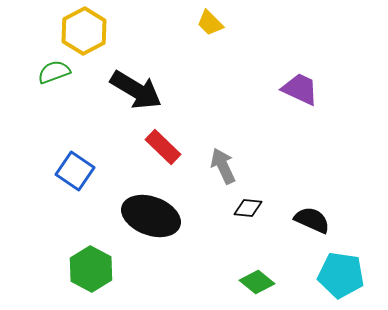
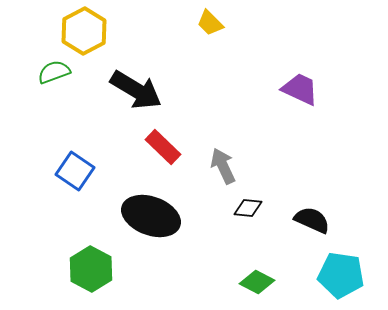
green diamond: rotated 12 degrees counterclockwise
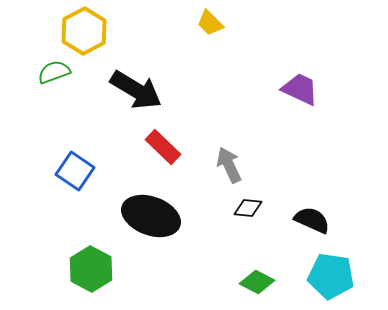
gray arrow: moved 6 px right, 1 px up
cyan pentagon: moved 10 px left, 1 px down
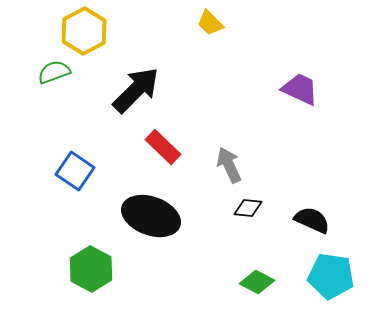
black arrow: rotated 76 degrees counterclockwise
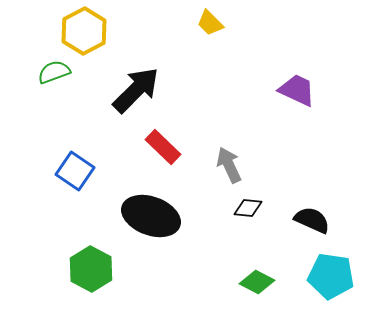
purple trapezoid: moved 3 px left, 1 px down
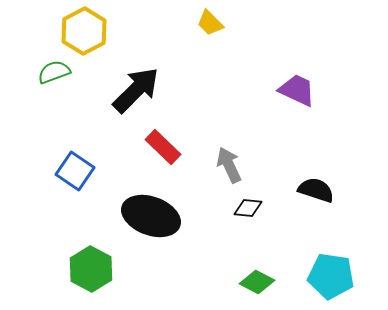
black semicircle: moved 4 px right, 30 px up; rotated 6 degrees counterclockwise
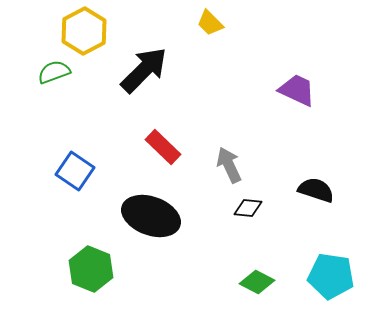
black arrow: moved 8 px right, 20 px up
green hexagon: rotated 6 degrees counterclockwise
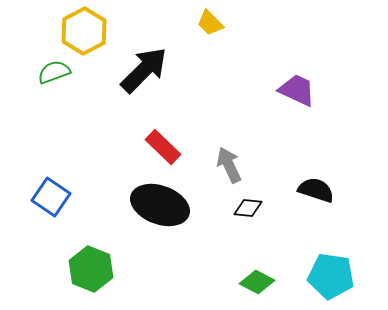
blue square: moved 24 px left, 26 px down
black ellipse: moved 9 px right, 11 px up
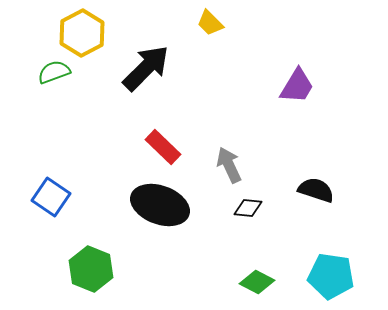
yellow hexagon: moved 2 px left, 2 px down
black arrow: moved 2 px right, 2 px up
purple trapezoid: moved 4 px up; rotated 96 degrees clockwise
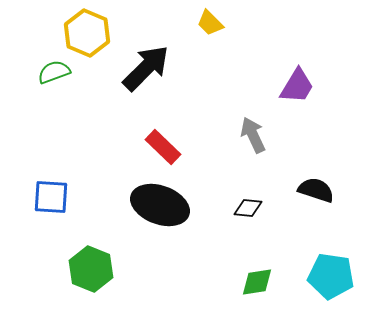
yellow hexagon: moved 5 px right; rotated 9 degrees counterclockwise
gray arrow: moved 24 px right, 30 px up
blue square: rotated 30 degrees counterclockwise
green diamond: rotated 36 degrees counterclockwise
